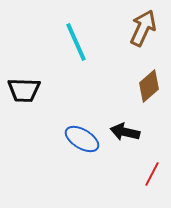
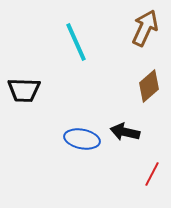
brown arrow: moved 2 px right
blue ellipse: rotated 20 degrees counterclockwise
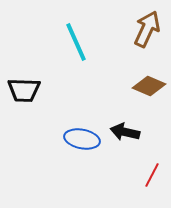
brown arrow: moved 2 px right, 1 px down
brown diamond: rotated 64 degrees clockwise
red line: moved 1 px down
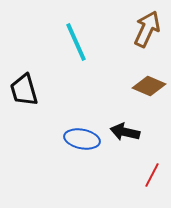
black trapezoid: rotated 72 degrees clockwise
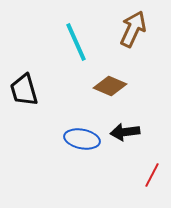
brown arrow: moved 14 px left
brown diamond: moved 39 px left
black arrow: rotated 20 degrees counterclockwise
